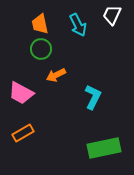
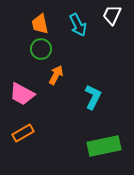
orange arrow: rotated 144 degrees clockwise
pink trapezoid: moved 1 px right, 1 px down
green rectangle: moved 2 px up
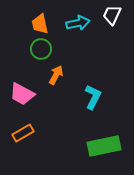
cyan arrow: moved 2 px up; rotated 75 degrees counterclockwise
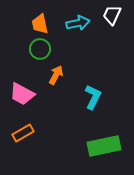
green circle: moved 1 px left
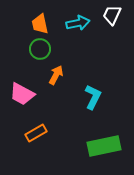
orange rectangle: moved 13 px right
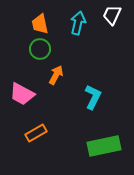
cyan arrow: rotated 65 degrees counterclockwise
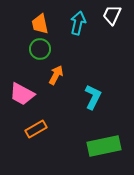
orange rectangle: moved 4 px up
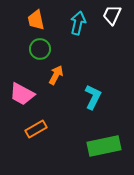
orange trapezoid: moved 4 px left, 4 px up
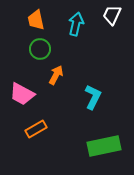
cyan arrow: moved 2 px left, 1 px down
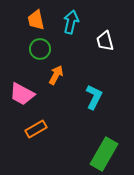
white trapezoid: moved 7 px left, 26 px down; rotated 40 degrees counterclockwise
cyan arrow: moved 5 px left, 2 px up
cyan L-shape: moved 1 px right
green rectangle: moved 8 px down; rotated 48 degrees counterclockwise
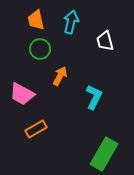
orange arrow: moved 4 px right, 1 px down
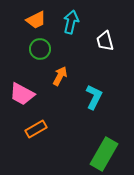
orange trapezoid: rotated 105 degrees counterclockwise
